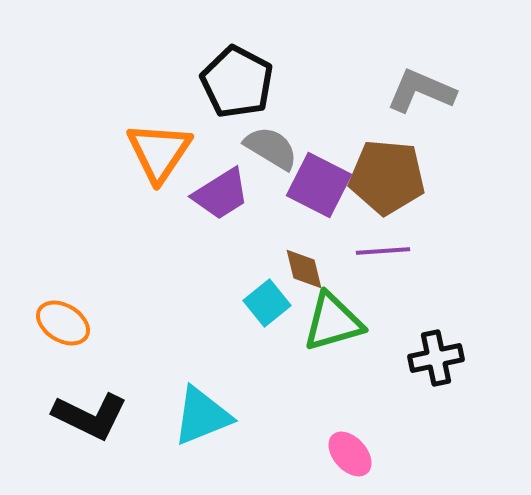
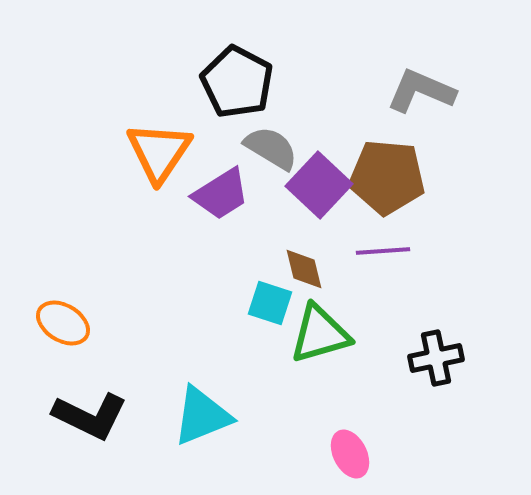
purple square: rotated 16 degrees clockwise
cyan square: moved 3 px right; rotated 33 degrees counterclockwise
green triangle: moved 13 px left, 12 px down
pink ellipse: rotated 15 degrees clockwise
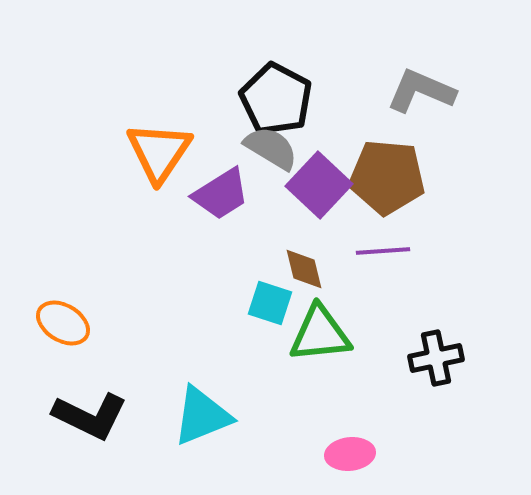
black pentagon: moved 39 px right, 17 px down
green triangle: rotated 10 degrees clockwise
pink ellipse: rotated 69 degrees counterclockwise
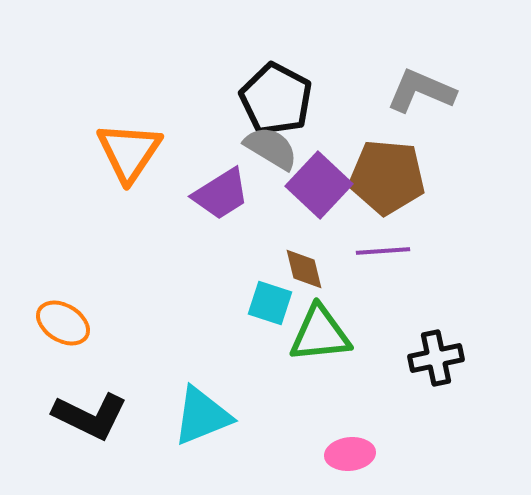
orange triangle: moved 30 px left
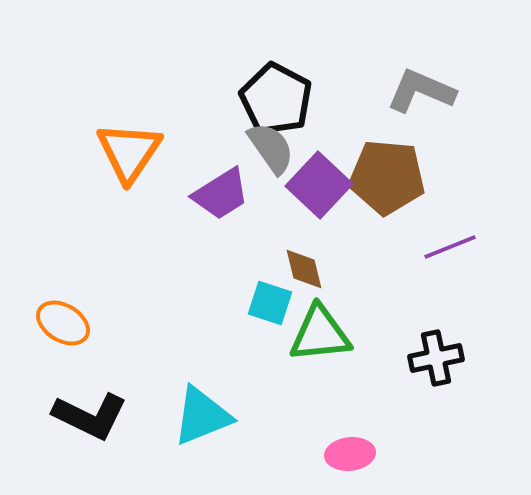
gray semicircle: rotated 24 degrees clockwise
purple line: moved 67 px right, 4 px up; rotated 18 degrees counterclockwise
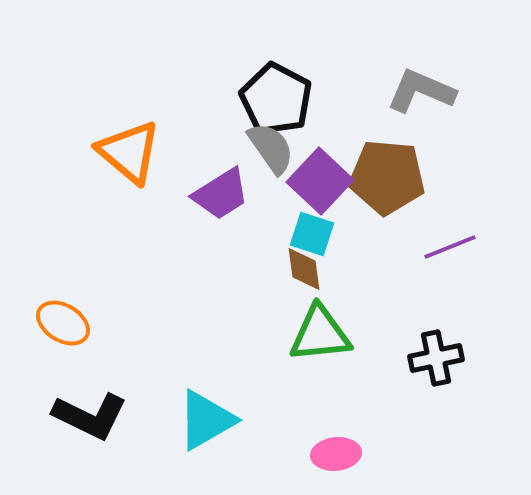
orange triangle: rotated 24 degrees counterclockwise
purple square: moved 1 px right, 4 px up
brown diamond: rotated 6 degrees clockwise
cyan square: moved 42 px right, 69 px up
cyan triangle: moved 4 px right, 4 px down; rotated 8 degrees counterclockwise
pink ellipse: moved 14 px left
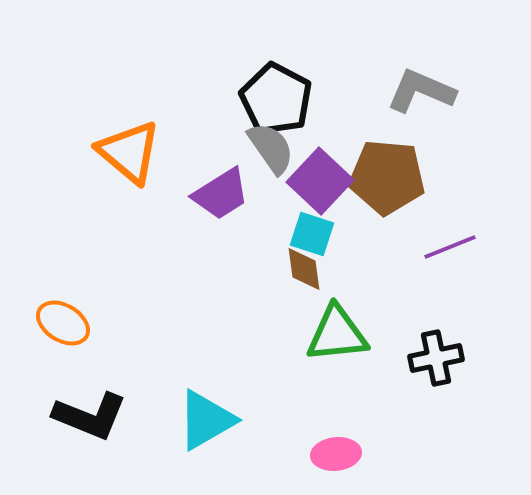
green triangle: moved 17 px right
black L-shape: rotated 4 degrees counterclockwise
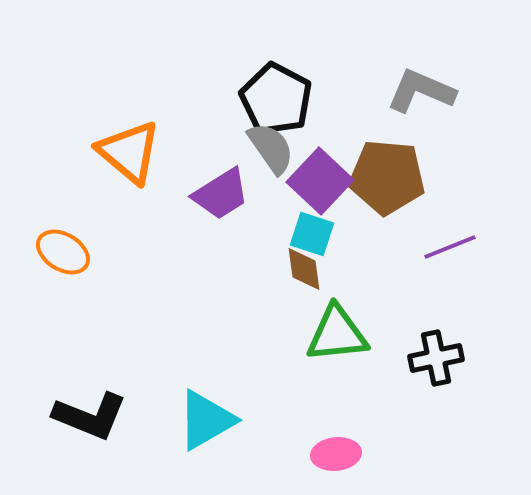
orange ellipse: moved 71 px up
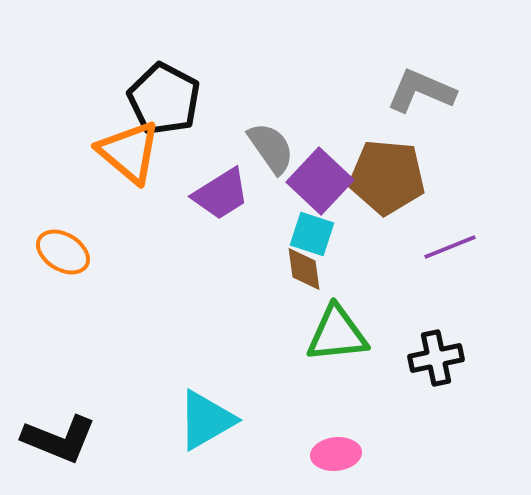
black pentagon: moved 112 px left
black L-shape: moved 31 px left, 23 px down
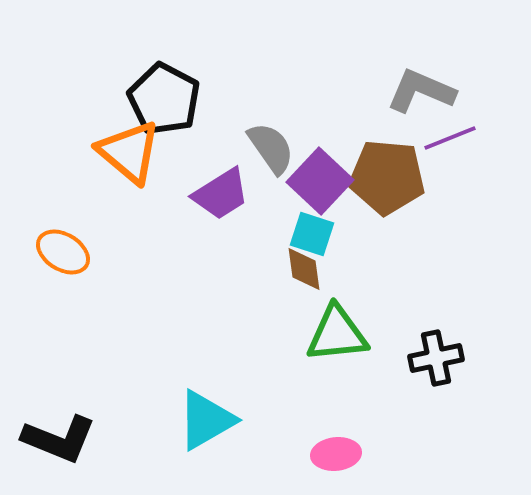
purple line: moved 109 px up
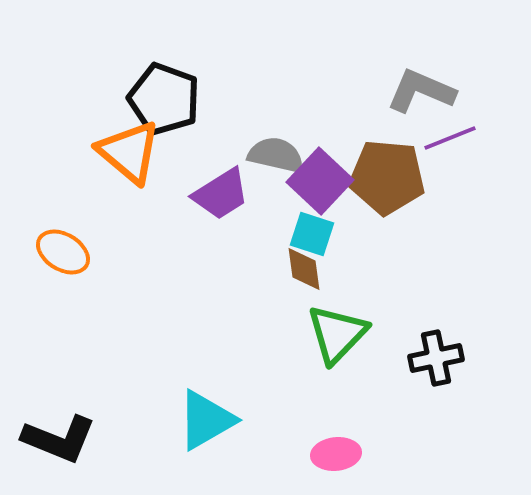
black pentagon: rotated 8 degrees counterclockwise
gray semicircle: moved 5 px right, 7 px down; rotated 42 degrees counterclockwise
green triangle: rotated 40 degrees counterclockwise
